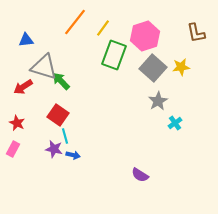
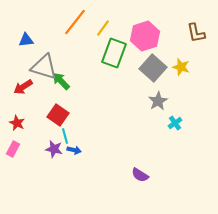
green rectangle: moved 2 px up
yellow star: rotated 24 degrees clockwise
blue arrow: moved 1 px right, 5 px up
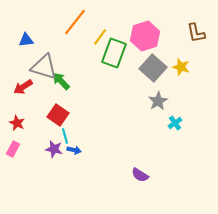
yellow line: moved 3 px left, 9 px down
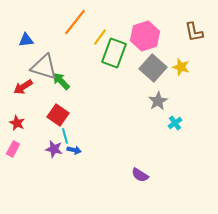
brown L-shape: moved 2 px left, 1 px up
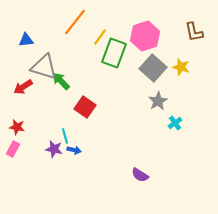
red square: moved 27 px right, 8 px up
red star: moved 4 px down; rotated 14 degrees counterclockwise
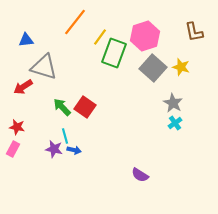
green arrow: moved 1 px right, 26 px down
gray star: moved 15 px right, 2 px down; rotated 12 degrees counterclockwise
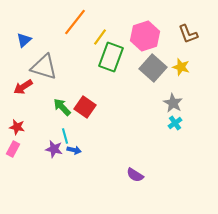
brown L-shape: moved 6 px left, 2 px down; rotated 10 degrees counterclockwise
blue triangle: moved 2 px left; rotated 35 degrees counterclockwise
green rectangle: moved 3 px left, 4 px down
purple semicircle: moved 5 px left
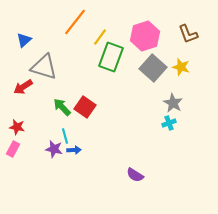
cyan cross: moved 6 px left; rotated 16 degrees clockwise
blue arrow: rotated 16 degrees counterclockwise
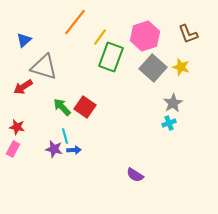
gray star: rotated 12 degrees clockwise
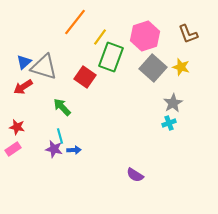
blue triangle: moved 22 px down
red square: moved 30 px up
cyan line: moved 5 px left
pink rectangle: rotated 28 degrees clockwise
